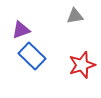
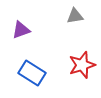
blue rectangle: moved 17 px down; rotated 12 degrees counterclockwise
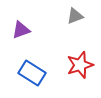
gray triangle: rotated 12 degrees counterclockwise
red star: moved 2 px left
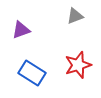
red star: moved 2 px left
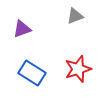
purple triangle: moved 1 px right, 1 px up
red star: moved 4 px down
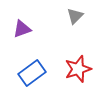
gray triangle: rotated 24 degrees counterclockwise
blue rectangle: rotated 68 degrees counterclockwise
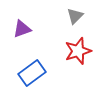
red star: moved 18 px up
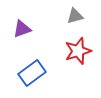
gray triangle: rotated 30 degrees clockwise
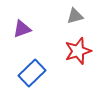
blue rectangle: rotated 8 degrees counterclockwise
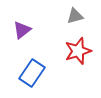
purple triangle: moved 1 px down; rotated 18 degrees counterclockwise
blue rectangle: rotated 12 degrees counterclockwise
